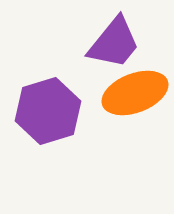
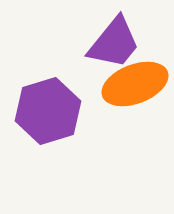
orange ellipse: moved 9 px up
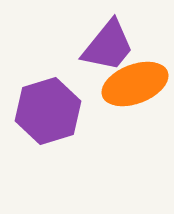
purple trapezoid: moved 6 px left, 3 px down
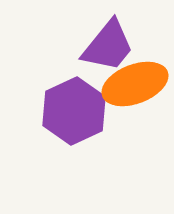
purple hexagon: moved 26 px right; rotated 8 degrees counterclockwise
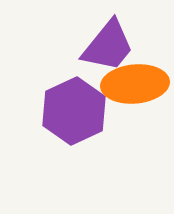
orange ellipse: rotated 16 degrees clockwise
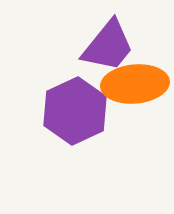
purple hexagon: moved 1 px right
